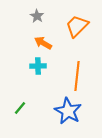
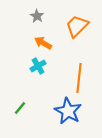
cyan cross: rotated 28 degrees counterclockwise
orange line: moved 2 px right, 2 px down
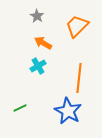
green line: rotated 24 degrees clockwise
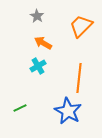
orange trapezoid: moved 4 px right
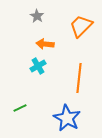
orange arrow: moved 2 px right, 1 px down; rotated 24 degrees counterclockwise
blue star: moved 1 px left, 7 px down
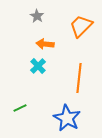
cyan cross: rotated 14 degrees counterclockwise
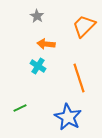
orange trapezoid: moved 3 px right
orange arrow: moved 1 px right
cyan cross: rotated 14 degrees counterclockwise
orange line: rotated 24 degrees counterclockwise
blue star: moved 1 px right, 1 px up
